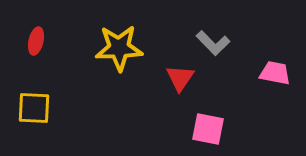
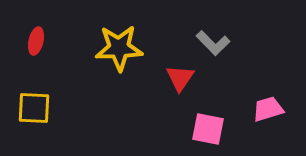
pink trapezoid: moved 7 px left, 36 px down; rotated 28 degrees counterclockwise
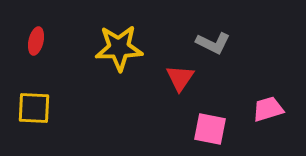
gray L-shape: rotated 20 degrees counterclockwise
pink square: moved 2 px right
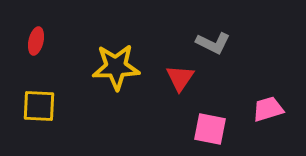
yellow star: moved 3 px left, 19 px down
yellow square: moved 5 px right, 2 px up
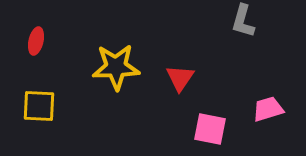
gray L-shape: moved 30 px right, 22 px up; rotated 80 degrees clockwise
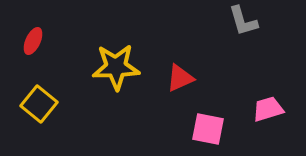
gray L-shape: rotated 32 degrees counterclockwise
red ellipse: moved 3 px left; rotated 12 degrees clockwise
red triangle: rotated 32 degrees clockwise
yellow square: moved 2 px up; rotated 36 degrees clockwise
pink square: moved 2 px left
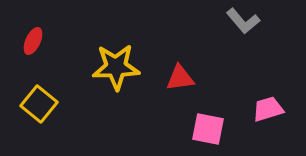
gray L-shape: rotated 24 degrees counterclockwise
red triangle: rotated 16 degrees clockwise
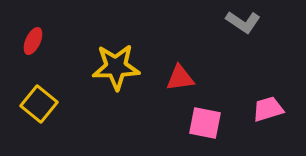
gray L-shape: moved 1 px down; rotated 16 degrees counterclockwise
pink square: moved 3 px left, 6 px up
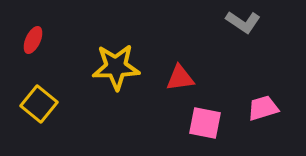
red ellipse: moved 1 px up
pink trapezoid: moved 5 px left, 1 px up
